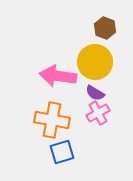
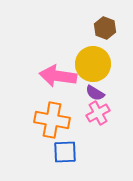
yellow circle: moved 2 px left, 2 px down
blue square: moved 3 px right; rotated 15 degrees clockwise
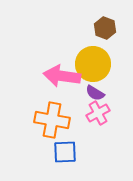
pink arrow: moved 4 px right
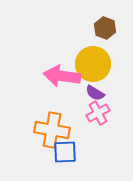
orange cross: moved 10 px down
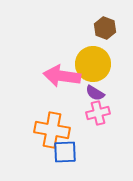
pink cross: rotated 15 degrees clockwise
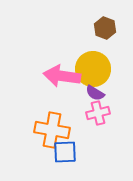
yellow circle: moved 5 px down
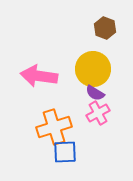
pink arrow: moved 23 px left
pink cross: rotated 15 degrees counterclockwise
orange cross: moved 2 px right, 3 px up; rotated 28 degrees counterclockwise
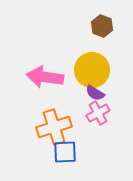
brown hexagon: moved 3 px left, 2 px up
yellow circle: moved 1 px left, 1 px down
pink arrow: moved 6 px right, 1 px down
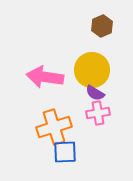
brown hexagon: rotated 15 degrees clockwise
pink cross: rotated 20 degrees clockwise
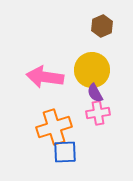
purple semicircle: rotated 30 degrees clockwise
